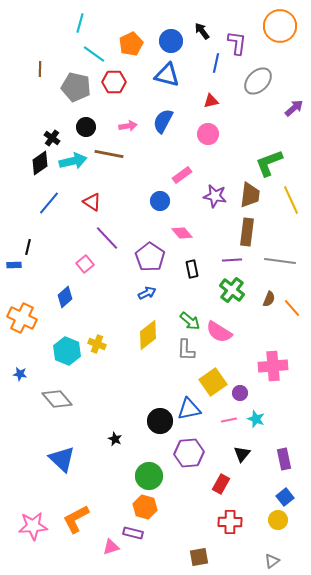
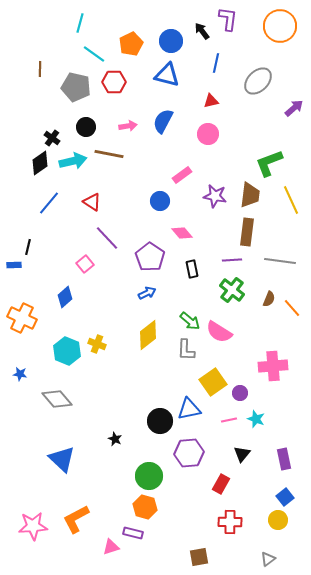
purple L-shape at (237, 43): moved 9 px left, 24 px up
gray triangle at (272, 561): moved 4 px left, 2 px up
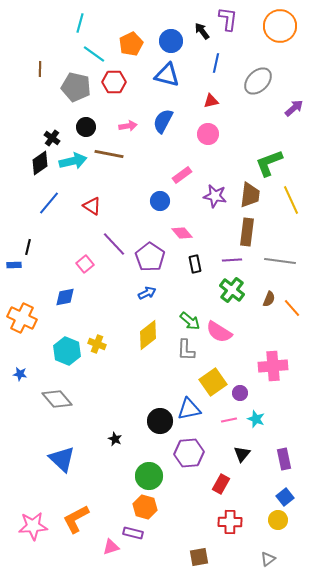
red triangle at (92, 202): moved 4 px down
purple line at (107, 238): moved 7 px right, 6 px down
black rectangle at (192, 269): moved 3 px right, 5 px up
blue diamond at (65, 297): rotated 30 degrees clockwise
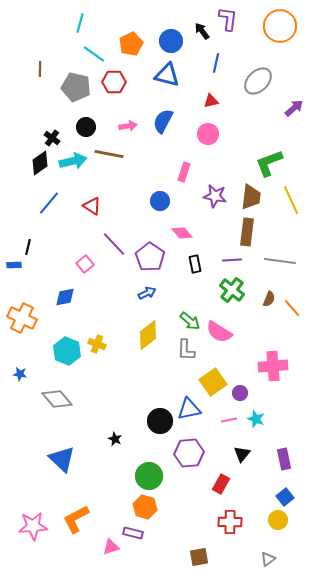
pink rectangle at (182, 175): moved 2 px right, 3 px up; rotated 36 degrees counterclockwise
brown trapezoid at (250, 195): moved 1 px right, 2 px down
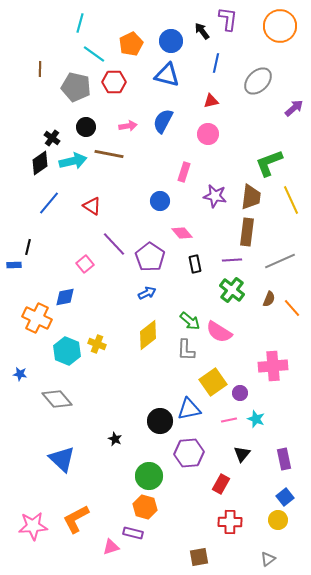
gray line at (280, 261): rotated 32 degrees counterclockwise
orange cross at (22, 318): moved 15 px right
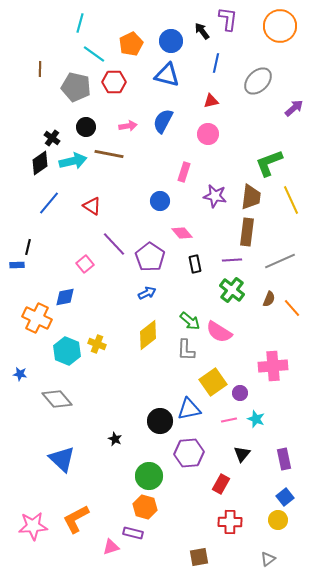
blue rectangle at (14, 265): moved 3 px right
